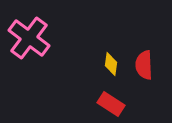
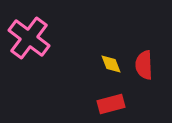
yellow diamond: rotated 30 degrees counterclockwise
red rectangle: rotated 48 degrees counterclockwise
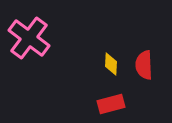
yellow diamond: rotated 25 degrees clockwise
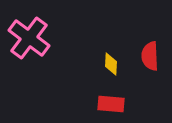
red semicircle: moved 6 px right, 9 px up
red rectangle: rotated 20 degrees clockwise
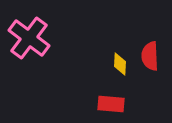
yellow diamond: moved 9 px right
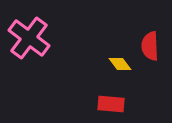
red semicircle: moved 10 px up
yellow diamond: rotated 40 degrees counterclockwise
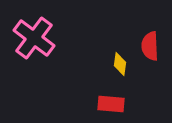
pink cross: moved 5 px right
yellow diamond: rotated 45 degrees clockwise
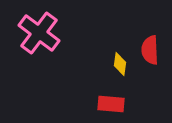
pink cross: moved 5 px right, 5 px up
red semicircle: moved 4 px down
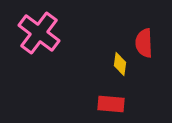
red semicircle: moved 6 px left, 7 px up
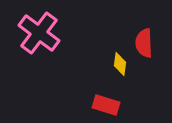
red rectangle: moved 5 px left, 1 px down; rotated 12 degrees clockwise
